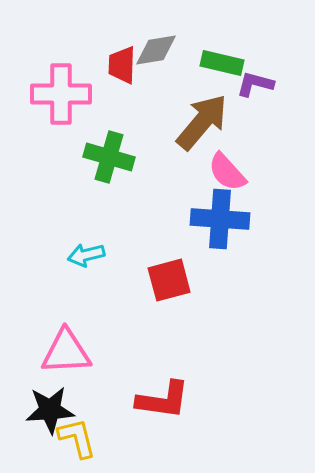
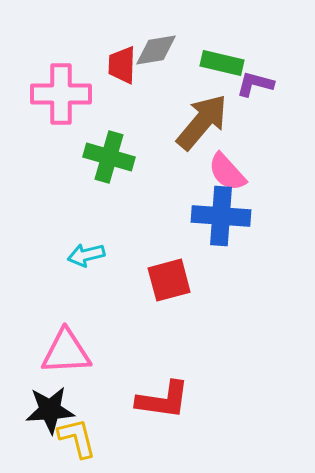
blue cross: moved 1 px right, 3 px up
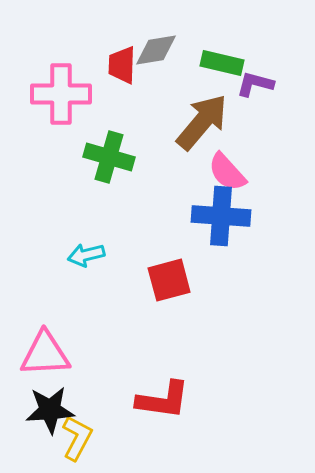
pink triangle: moved 21 px left, 2 px down
yellow L-shape: rotated 42 degrees clockwise
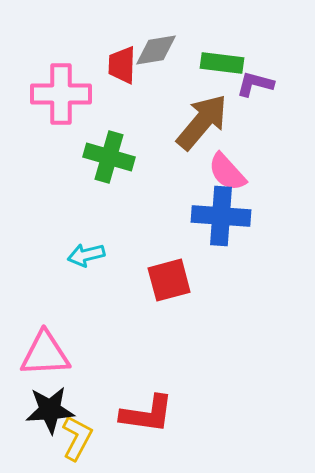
green rectangle: rotated 6 degrees counterclockwise
red L-shape: moved 16 px left, 14 px down
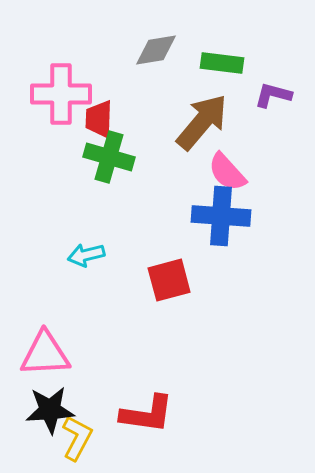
red trapezoid: moved 23 px left, 54 px down
purple L-shape: moved 18 px right, 11 px down
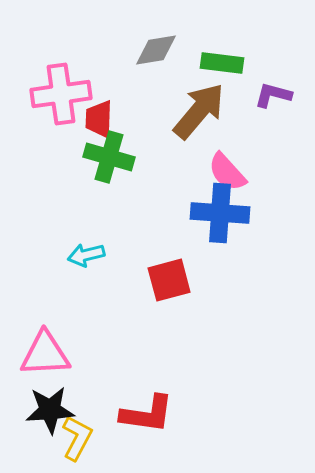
pink cross: rotated 8 degrees counterclockwise
brown arrow: moved 3 px left, 11 px up
blue cross: moved 1 px left, 3 px up
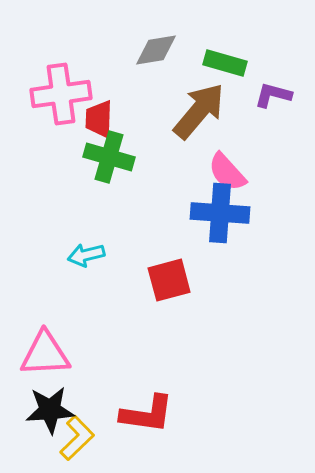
green rectangle: moved 3 px right; rotated 9 degrees clockwise
yellow L-shape: rotated 18 degrees clockwise
